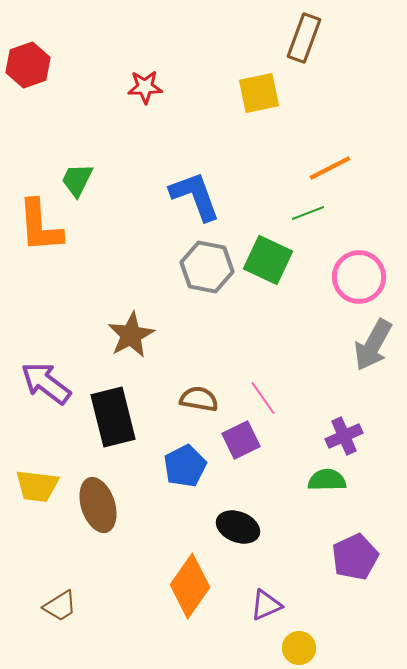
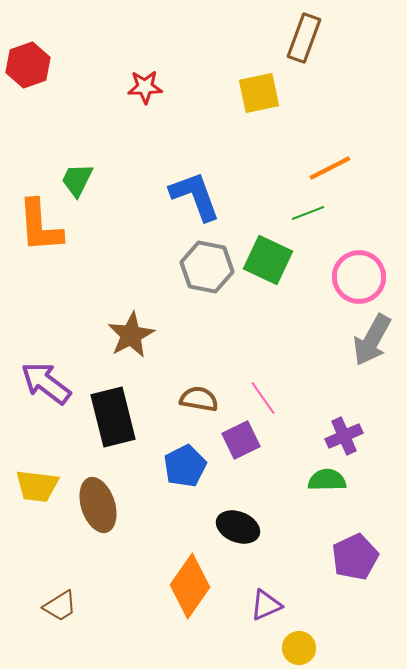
gray arrow: moved 1 px left, 5 px up
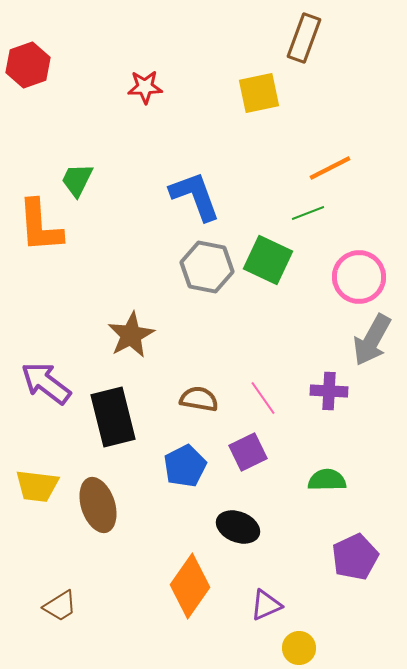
purple cross: moved 15 px left, 45 px up; rotated 27 degrees clockwise
purple square: moved 7 px right, 12 px down
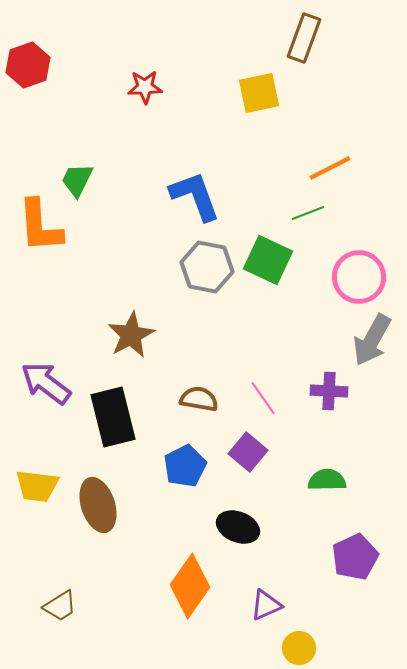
purple square: rotated 24 degrees counterclockwise
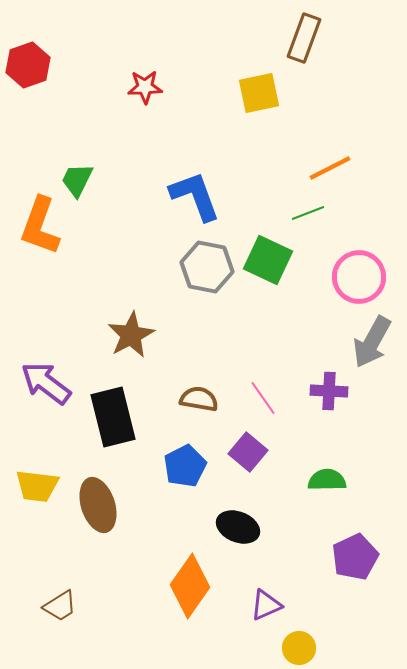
orange L-shape: rotated 24 degrees clockwise
gray arrow: moved 2 px down
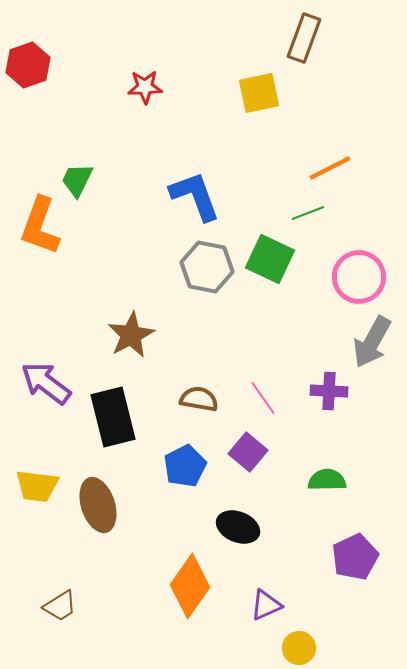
green square: moved 2 px right, 1 px up
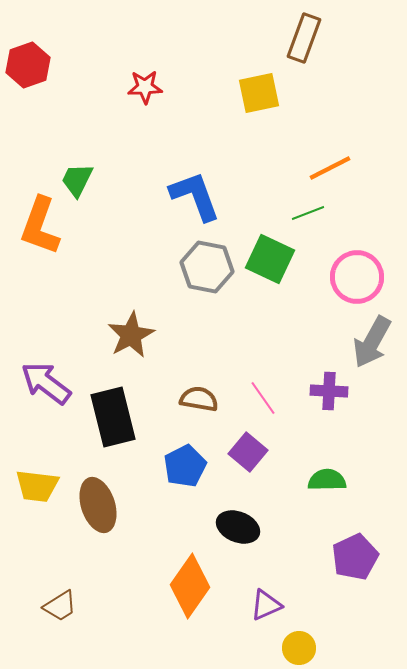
pink circle: moved 2 px left
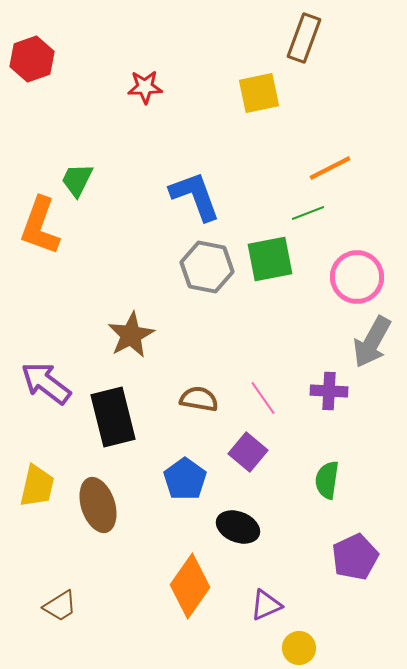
red hexagon: moved 4 px right, 6 px up
green square: rotated 36 degrees counterclockwise
blue pentagon: moved 13 px down; rotated 9 degrees counterclockwise
green semicircle: rotated 81 degrees counterclockwise
yellow trapezoid: rotated 84 degrees counterclockwise
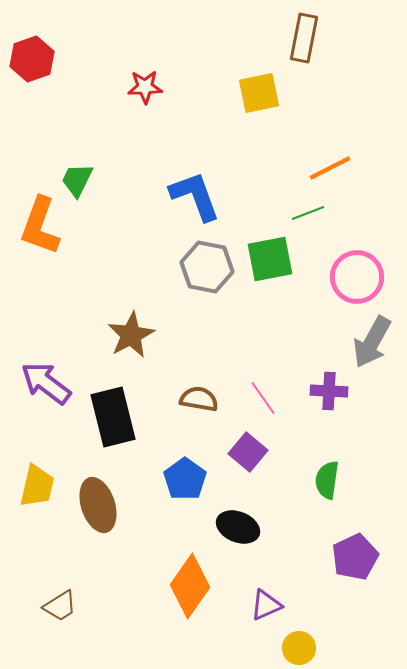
brown rectangle: rotated 9 degrees counterclockwise
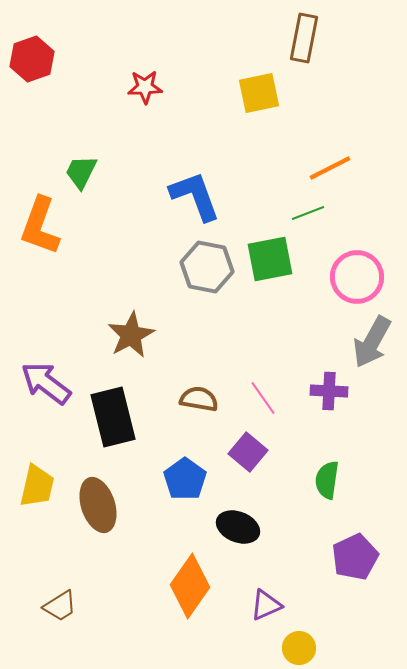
green trapezoid: moved 4 px right, 8 px up
